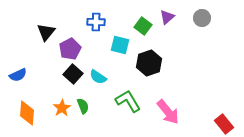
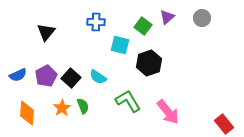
purple pentagon: moved 24 px left, 27 px down
black square: moved 2 px left, 4 px down
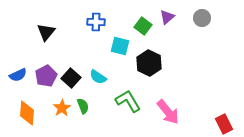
cyan square: moved 1 px down
black hexagon: rotated 15 degrees counterclockwise
red rectangle: rotated 12 degrees clockwise
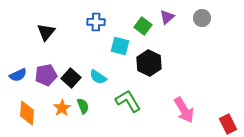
purple pentagon: moved 1 px up; rotated 15 degrees clockwise
pink arrow: moved 16 px right, 2 px up; rotated 8 degrees clockwise
red rectangle: moved 4 px right
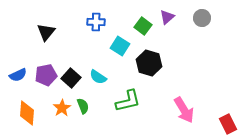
cyan square: rotated 18 degrees clockwise
black hexagon: rotated 10 degrees counterclockwise
green L-shape: rotated 108 degrees clockwise
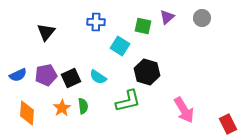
green square: rotated 24 degrees counterclockwise
black hexagon: moved 2 px left, 9 px down
black square: rotated 24 degrees clockwise
green semicircle: rotated 14 degrees clockwise
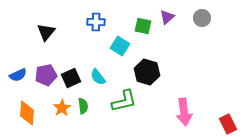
cyan semicircle: rotated 18 degrees clockwise
green L-shape: moved 4 px left
pink arrow: moved 2 px down; rotated 24 degrees clockwise
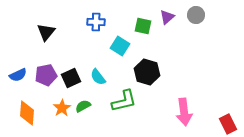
gray circle: moved 6 px left, 3 px up
green semicircle: rotated 112 degrees counterclockwise
